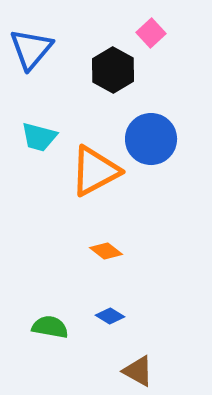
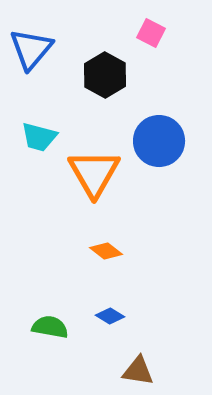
pink square: rotated 20 degrees counterclockwise
black hexagon: moved 8 px left, 5 px down
blue circle: moved 8 px right, 2 px down
orange triangle: moved 1 px left, 2 px down; rotated 32 degrees counterclockwise
brown triangle: rotated 20 degrees counterclockwise
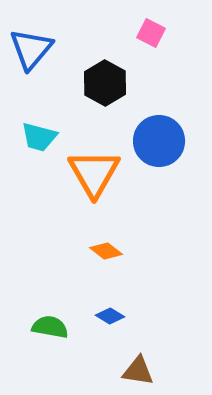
black hexagon: moved 8 px down
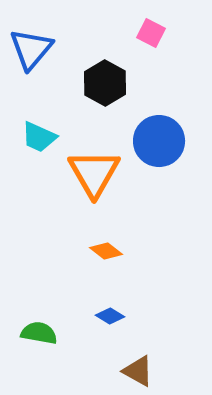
cyan trapezoid: rotated 9 degrees clockwise
green semicircle: moved 11 px left, 6 px down
brown triangle: rotated 20 degrees clockwise
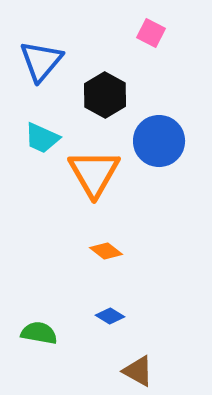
blue triangle: moved 10 px right, 12 px down
black hexagon: moved 12 px down
cyan trapezoid: moved 3 px right, 1 px down
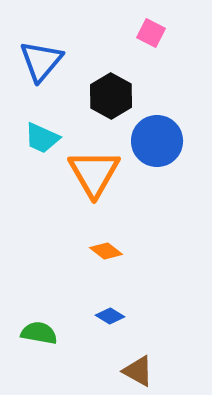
black hexagon: moved 6 px right, 1 px down
blue circle: moved 2 px left
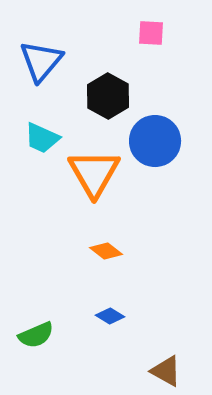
pink square: rotated 24 degrees counterclockwise
black hexagon: moved 3 px left
blue circle: moved 2 px left
green semicircle: moved 3 px left, 2 px down; rotated 147 degrees clockwise
brown triangle: moved 28 px right
